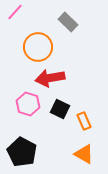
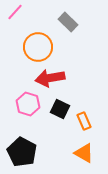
orange triangle: moved 1 px up
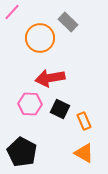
pink line: moved 3 px left
orange circle: moved 2 px right, 9 px up
pink hexagon: moved 2 px right; rotated 15 degrees counterclockwise
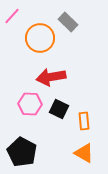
pink line: moved 4 px down
red arrow: moved 1 px right, 1 px up
black square: moved 1 px left
orange rectangle: rotated 18 degrees clockwise
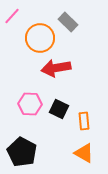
red arrow: moved 5 px right, 9 px up
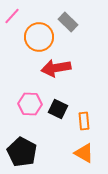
orange circle: moved 1 px left, 1 px up
black square: moved 1 px left
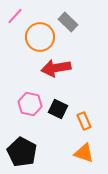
pink line: moved 3 px right
orange circle: moved 1 px right
pink hexagon: rotated 10 degrees clockwise
orange rectangle: rotated 18 degrees counterclockwise
orange triangle: rotated 10 degrees counterclockwise
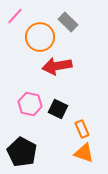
red arrow: moved 1 px right, 2 px up
orange rectangle: moved 2 px left, 8 px down
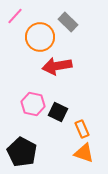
pink hexagon: moved 3 px right
black square: moved 3 px down
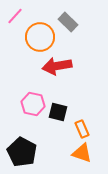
black square: rotated 12 degrees counterclockwise
orange triangle: moved 2 px left
